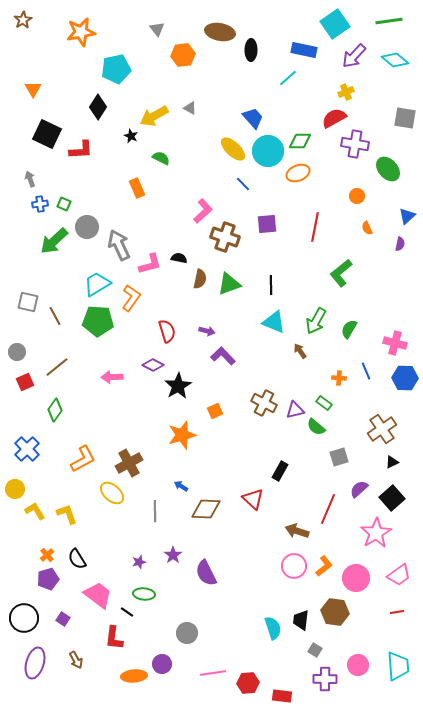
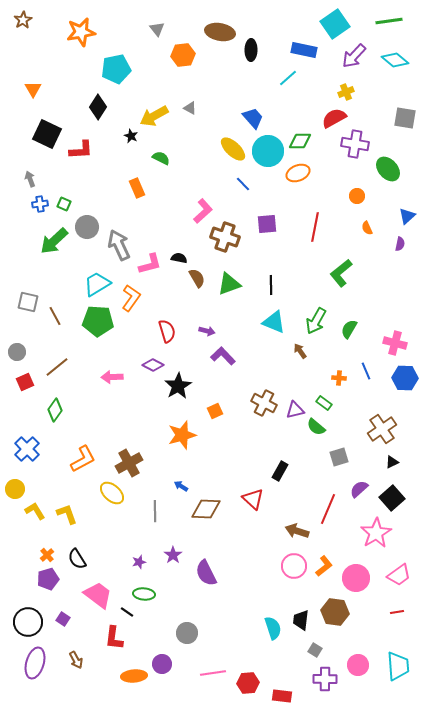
brown semicircle at (200, 279): moved 3 px left, 1 px up; rotated 42 degrees counterclockwise
black circle at (24, 618): moved 4 px right, 4 px down
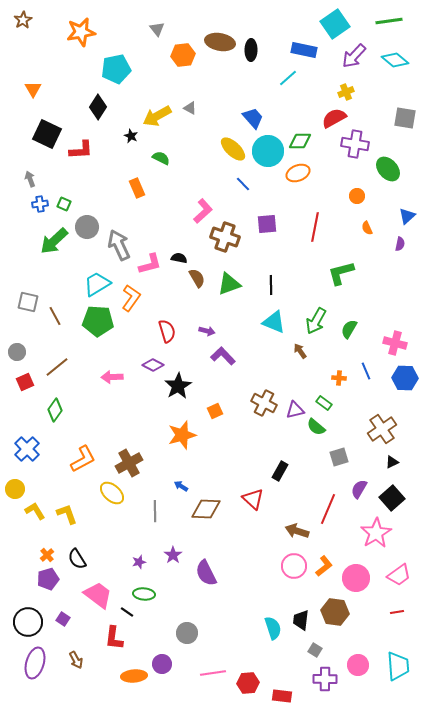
brown ellipse at (220, 32): moved 10 px down
yellow arrow at (154, 116): moved 3 px right
green L-shape at (341, 273): rotated 24 degrees clockwise
purple semicircle at (359, 489): rotated 18 degrees counterclockwise
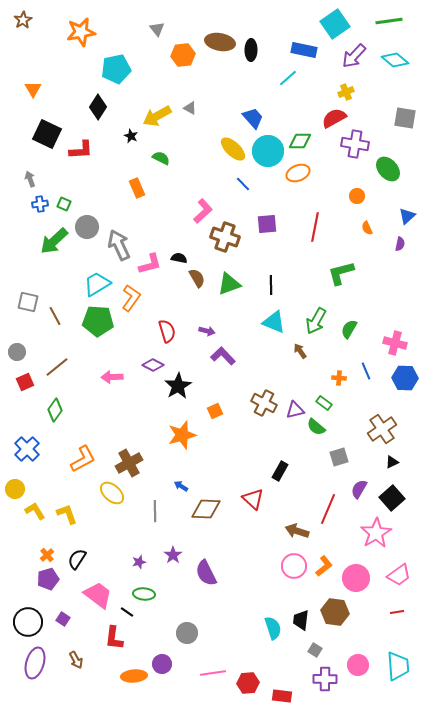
black semicircle at (77, 559): rotated 65 degrees clockwise
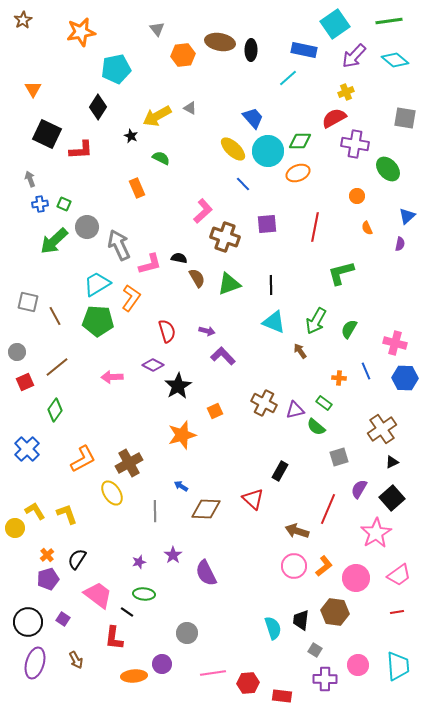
yellow circle at (15, 489): moved 39 px down
yellow ellipse at (112, 493): rotated 15 degrees clockwise
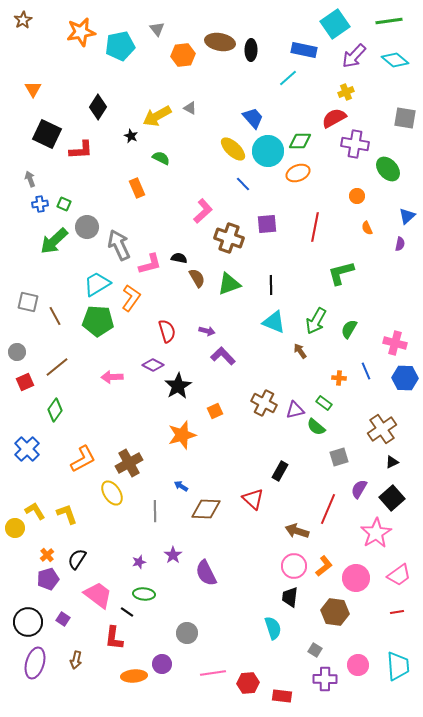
cyan pentagon at (116, 69): moved 4 px right, 23 px up
brown cross at (225, 237): moved 4 px right, 1 px down
black trapezoid at (301, 620): moved 11 px left, 23 px up
brown arrow at (76, 660): rotated 42 degrees clockwise
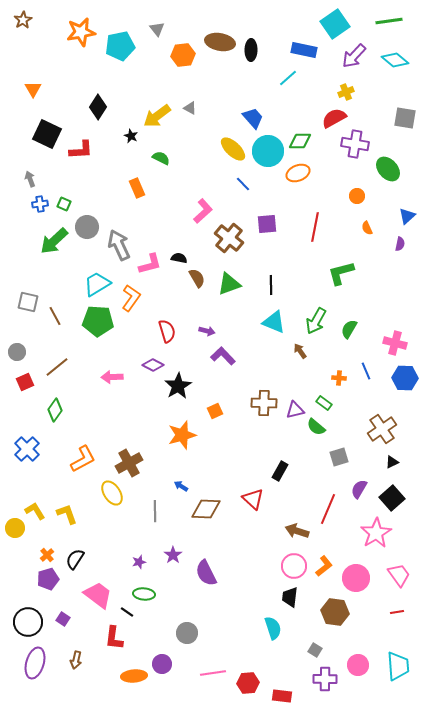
yellow arrow at (157, 116): rotated 8 degrees counterclockwise
brown cross at (229, 238): rotated 20 degrees clockwise
brown cross at (264, 403): rotated 25 degrees counterclockwise
black semicircle at (77, 559): moved 2 px left
pink trapezoid at (399, 575): rotated 90 degrees counterclockwise
